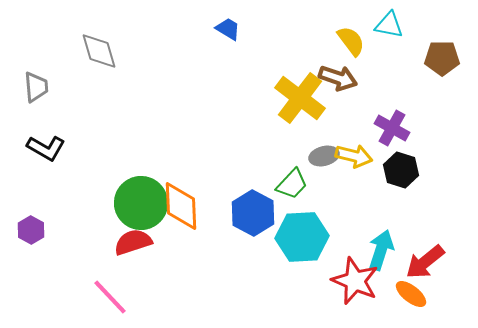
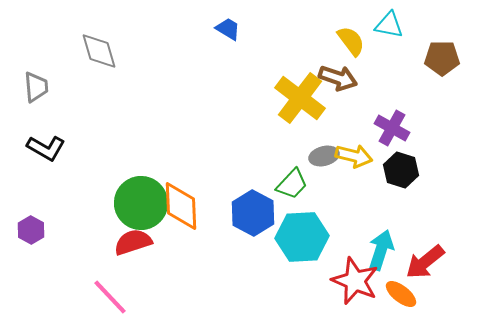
orange ellipse: moved 10 px left
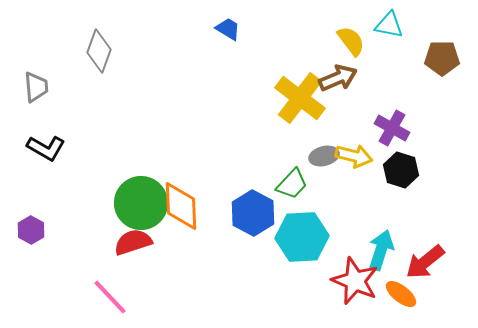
gray diamond: rotated 36 degrees clockwise
brown arrow: rotated 42 degrees counterclockwise
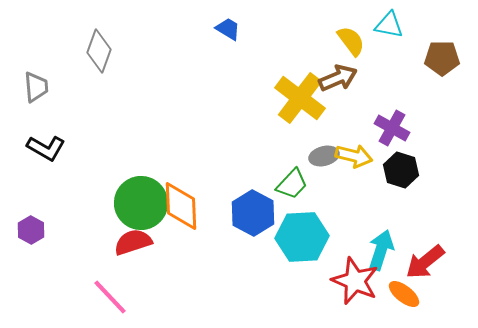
orange ellipse: moved 3 px right
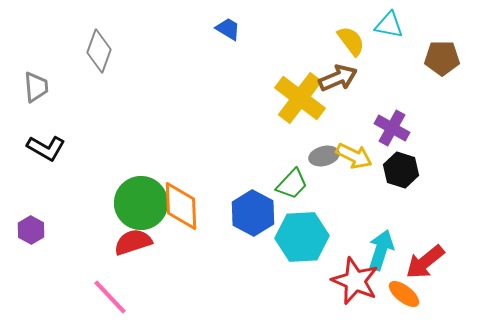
yellow arrow: rotated 12 degrees clockwise
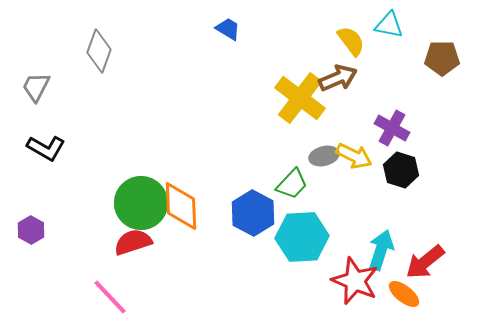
gray trapezoid: rotated 148 degrees counterclockwise
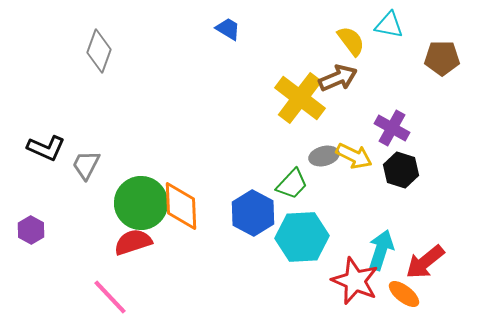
gray trapezoid: moved 50 px right, 78 px down
black L-shape: rotated 6 degrees counterclockwise
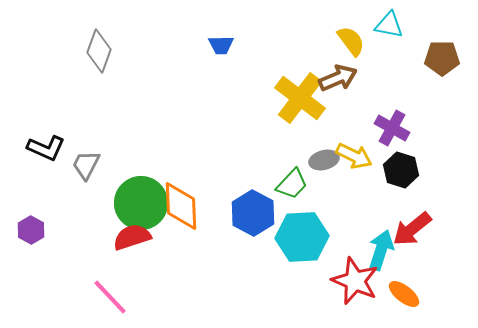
blue trapezoid: moved 7 px left, 16 px down; rotated 148 degrees clockwise
gray ellipse: moved 4 px down
red semicircle: moved 1 px left, 5 px up
red arrow: moved 13 px left, 33 px up
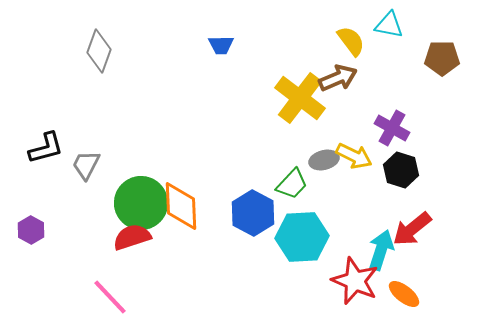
black L-shape: rotated 39 degrees counterclockwise
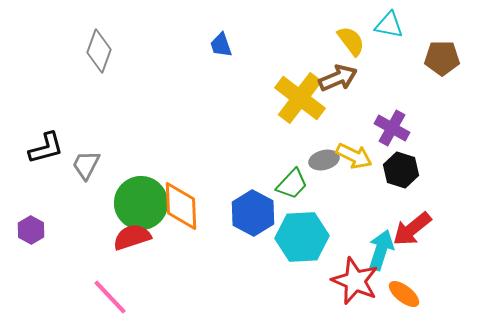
blue trapezoid: rotated 72 degrees clockwise
